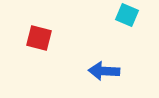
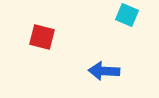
red square: moved 3 px right, 1 px up
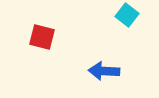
cyan square: rotated 15 degrees clockwise
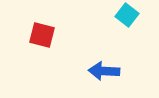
red square: moved 2 px up
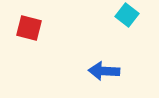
red square: moved 13 px left, 7 px up
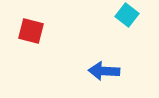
red square: moved 2 px right, 3 px down
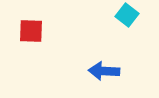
red square: rotated 12 degrees counterclockwise
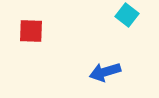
blue arrow: moved 1 px right, 1 px down; rotated 20 degrees counterclockwise
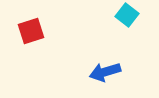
red square: rotated 20 degrees counterclockwise
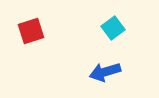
cyan square: moved 14 px left, 13 px down; rotated 15 degrees clockwise
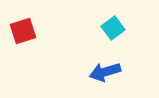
red square: moved 8 px left
